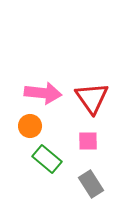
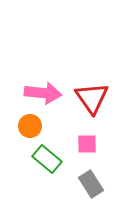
pink square: moved 1 px left, 3 px down
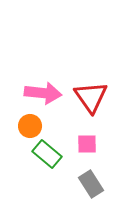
red triangle: moved 1 px left, 1 px up
green rectangle: moved 5 px up
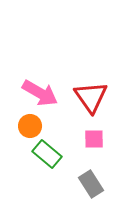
pink arrow: moved 3 px left; rotated 24 degrees clockwise
pink square: moved 7 px right, 5 px up
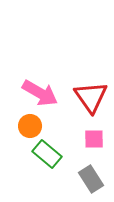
gray rectangle: moved 5 px up
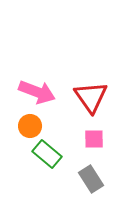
pink arrow: moved 3 px left, 1 px up; rotated 9 degrees counterclockwise
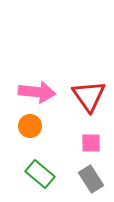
pink arrow: rotated 15 degrees counterclockwise
red triangle: moved 2 px left, 1 px up
pink square: moved 3 px left, 4 px down
green rectangle: moved 7 px left, 20 px down
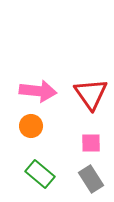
pink arrow: moved 1 px right, 1 px up
red triangle: moved 2 px right, 2 px up
orange circle: moved 1 px right
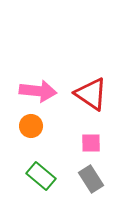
red triangle: rotated 21 degrees counterclockwise
green rectangle: moved 1 px right, 2 px down
